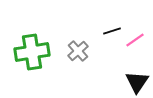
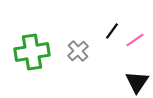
black line: rotated 36 degrees counterclockwise
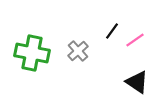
green cross: moved 1 px down; rotated 20 degrees clockwise
black triangle: rotated 30 degrees counterclockwise
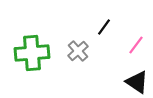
black line: moved 8 px left, 4 px up
pink line: moved 1 px right, 5 px down; rotated 18 degrees counterclockwise
green cross: rotated 16 degrees counterclockwise
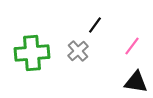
black line: moved 9 px left, 2 px up
pink line: moved 4 px left, 1 px down
black triangle: moved 1 px left; rotated 25 degrees counterclockwise
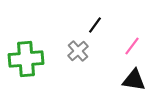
green cross: moved 6 px left, 6 px down
black triangle: moved 2 px left, 2 px up
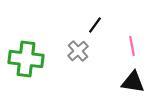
pink line: rotated 48 degrees counterclockwise
green cross: rotated 12 degrees clockwise
black triangle: moved 1 px left, 2 px down
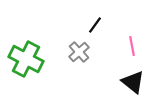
gray cross: moved 1 px right, 1 px down
green cross: rotated 20 degrees clockwise
black triangle: rotated 30 degrees clockwise
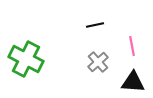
black line: rotated 42 degrees clockwise
gray cross: moved 19 px right, 10 px down
black triangle: rotated 35 degrees counterclockwise
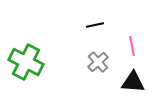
green cross: moved 3 px down
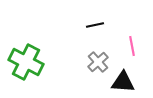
black triangle: moved 10 px left
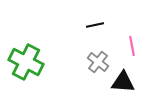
gray cross: rotated 10 degrees counterclockwise
